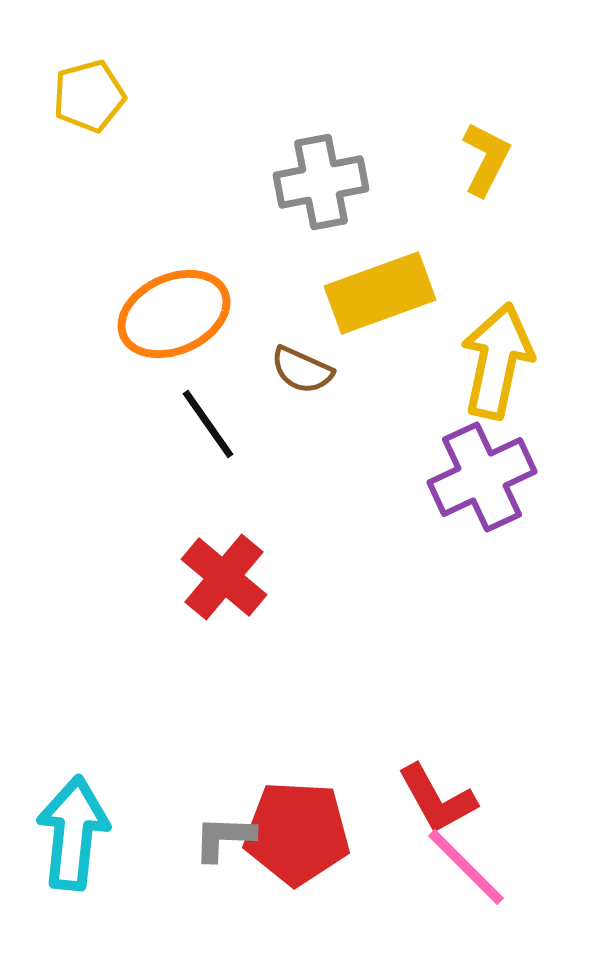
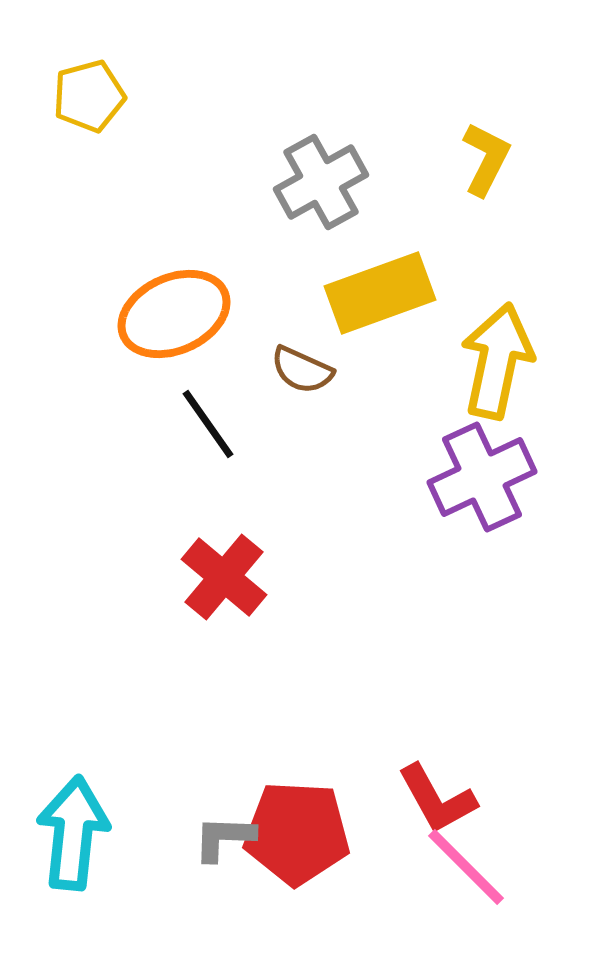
gray cross: rotated 18 degrees counterclockwise
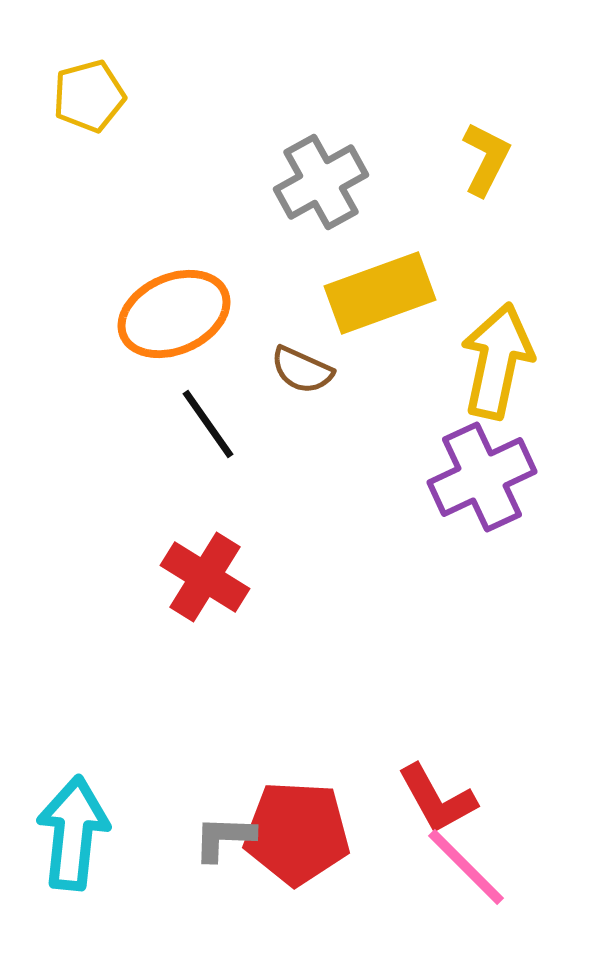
red cross: moved 19 px left; rotated 8 degrees counterclockwise
